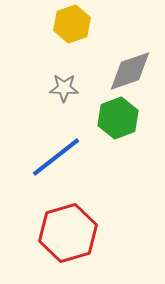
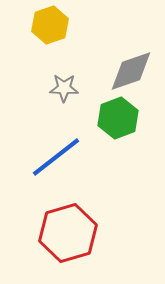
yellow hexagon: moved 22 px left, 1 px down
gray diamond: moved 1 px right
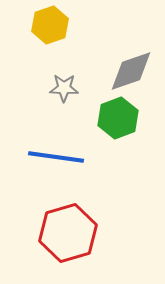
blue line: rotated 46 degrees clockwise
